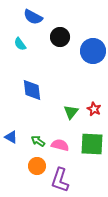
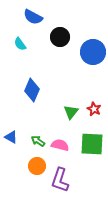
blue circle: moved 1 px down
blue diamond: rotated 30 degrees clockwise
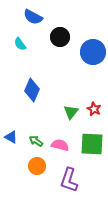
green arrow: moved 2 px left
purple L-shape: moved 9 px right
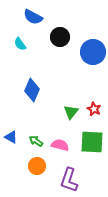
green square: moved 2 px up
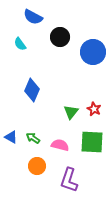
green arrow: moved 3 px left, 3 px up
